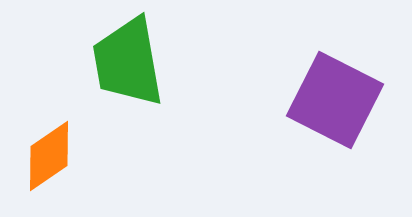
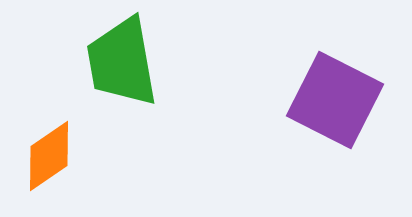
green trapezoid: moved 6 px left
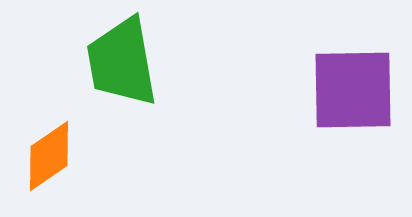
purple square: moved 18 px right, 10 px up; rotated 28 degrees counterclockwise
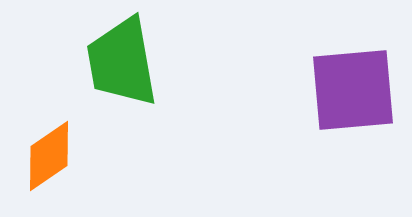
purple square: rotated 4 degrees counterclockwise
